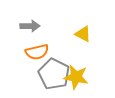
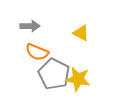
yellow triangle: moved 2 px left, 1 px up
orange semicircle: rotated 35 degrees clockwise
yellow star: moved 2 px right, 2 px down
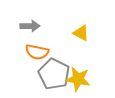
orange semicircle: rotated 10 degrees counterclockwise
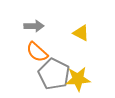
gray arrow: moved 4 px right
orange semicircle: rotated 30 degrees clockwise
yellow star: rotated 15 degrees counterclockwise
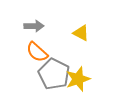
yellow star: rotated 15 degrees counterclockwise
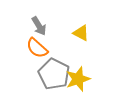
gray arrow: moved 5 px right; rotated 60 degrees clockwise
orange semicircle: moved 4 px up
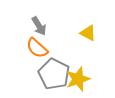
yellow triangle: moved 7 px right
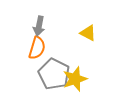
gray arrow: rotated 42 degrees clockwise
orange semicircle: rotated 115 degrees counterclockwise
yellow star: moved 3 px left
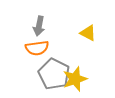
orange semicircle: rotated 65 degrees clockwise
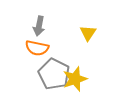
yellow triangle: rotated 36 degrees clockwise
orange semicircle: rotated 20 degrees clockwise
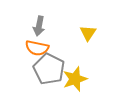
gray pentagon: moved 5 px left, 5 px up
